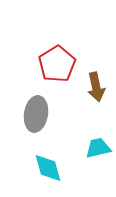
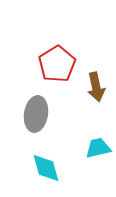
cyan diamond: moved 2 px left
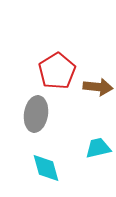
red pentagon: moved 7 px down
brown arrow: moved 2 px right; rotated 72 degrees counterclockwise
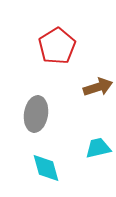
red pentagon: moved 25 px up
brown arrow: rotated 24 degrees counterclockwise
